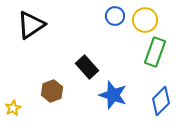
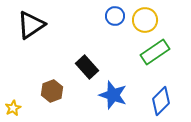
green rectangle: rotated 36 degrees clockwise
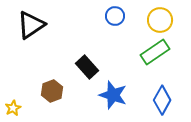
yellow circle: moved 15 px right
blue diamond: moved 1 px right, 1 px up; rotated 16 degrees counterclockwise
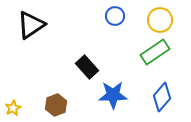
brown hexagon: moved 4 px right, 14 px down
blue star: rotated 20 degrees counterclockwise
blue diamond: moved 3 px up; rotated 12 degrees clockwise
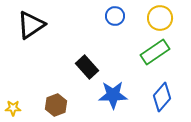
yellow circle: moved 2 px up
yellow star: rotated 28 degrees clockwise
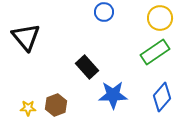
blue circle: moved 11 px left, 4 px up
black triangle: moved 5 px left, 12 px down; rotated 36 degrees counterclockwise
yellow star: moved 15 px right
